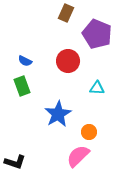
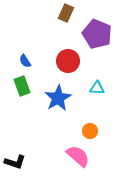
blue semicircle: rotated 32 degrees clockwise
blue star: moved 16 px up
orange circle: moved 1 px right, 1 px up
pink semicircle: rotated 85 degrees clockwise
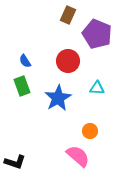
brown rectangle: moved 2 px right, 2 px down
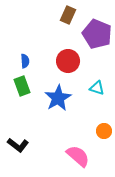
blue semicircle: rotated 152 degrees counterclockwise
cyan triangle: rotated 14 degrees clockwise
orange circle: moved 14 px right
black L-shape: moved 3 px right, 17 px up; rotated 20 degrees clockwise
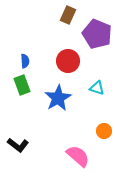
green rectangle: moved 1 px up
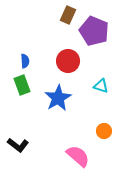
purple pentagon: moved 3 px left, 3 px up
cyan triangle: moved 4 px right, 2 px up
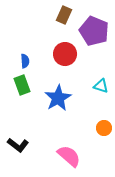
brown rectangle: moved 4 px left
red circle: moved 3 px left, 7 px up
orange circle: moved 3 px up
pink semicircle: moved 9 px left
